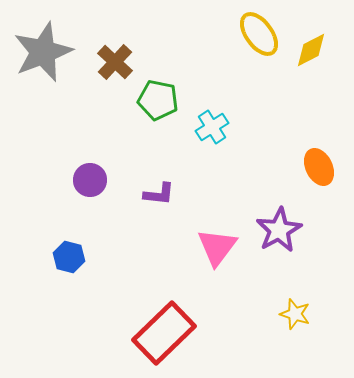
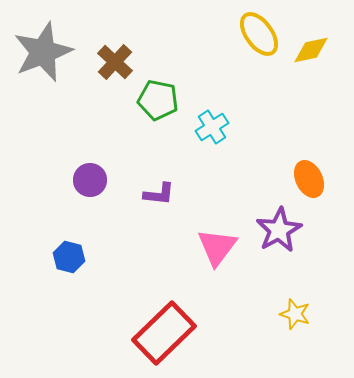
yellow diamond: rotated 15 degrees clockwise
orange ellipse: moved 10 px left, 12 px down
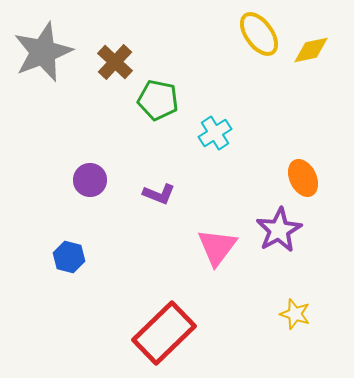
cyan cross: moved 3 px right, 6 px down
orange ellipse: moved 6 px left, 1 px up
purple L-shape: rotated 16 degrees clockwise
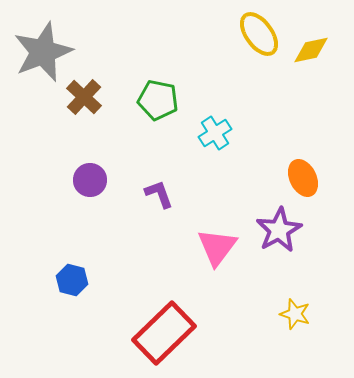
brown cross: moved 31 px left, 35 px down
purple L-shape: rotated 132 degrees counterclockwise
blue hexagon: moved 3 px right, 23 px down
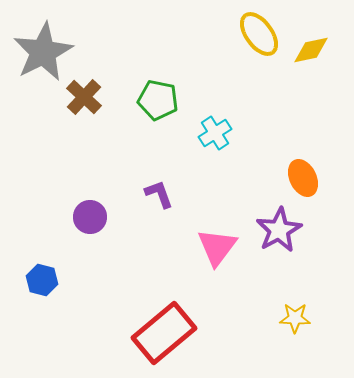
gray star: rotated 6 degrees counterclockwise
purple circle: moved 37 px down
blue hexagon: moved 30 px left
yellow star: moved 4 px down; rotated 16 degrees counterclockwise
red rectangle: rotated 4 degrees clockwise
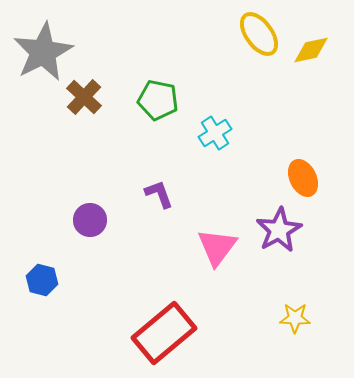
purple circle: moved 3 px down
